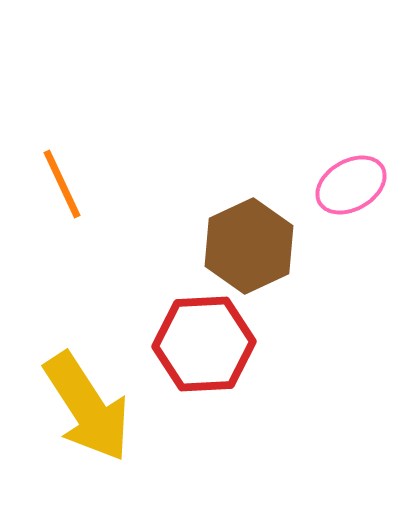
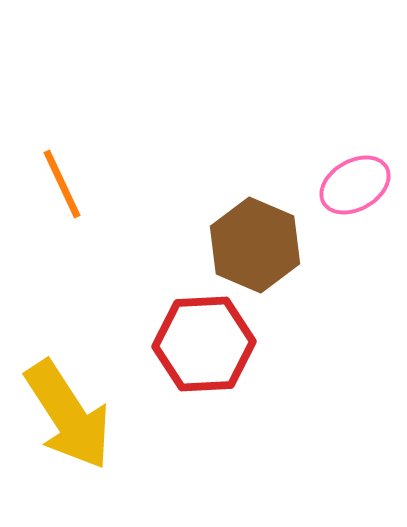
pink ellipse: moved 4 px right
brown hexagon: moved 6 px right, 1 px up; rotated 12 degrees counterclockwise
yellow arrow: moved 19 px left, 8 px down
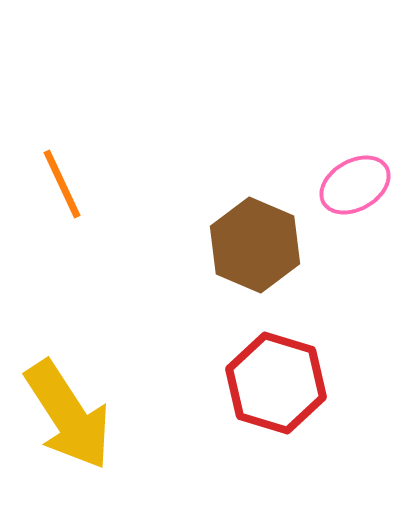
red hexagon: moved 72 px right, 39 px down; rotated 20 degrees clockwise
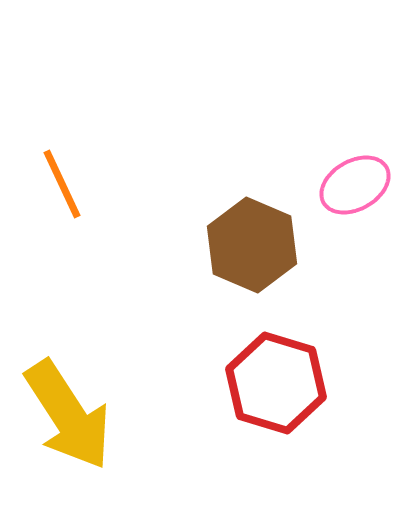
brown hexagon: moved 3 px left
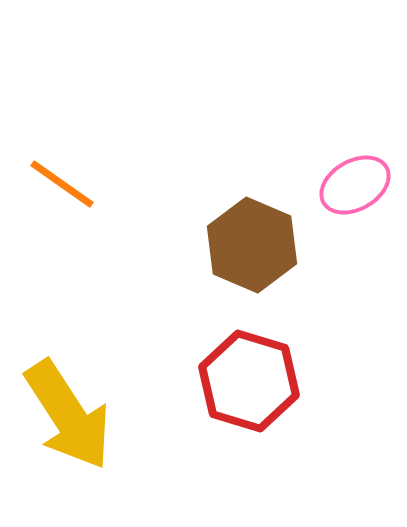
orange line: rotated 30 degrees counterclockwise
red hexagon: moved 27 px left, 2 px up
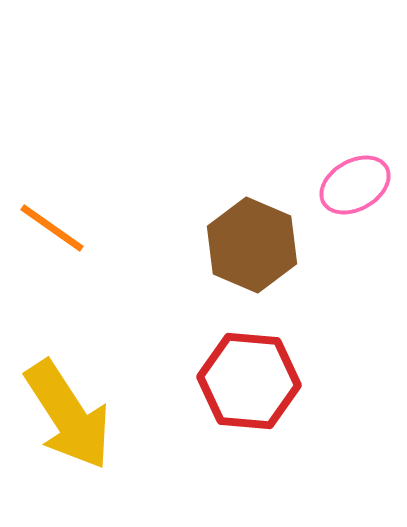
orange line: moved 10 px left, 44 px down
red hexagon: rotated 12 degrees counterclockwise
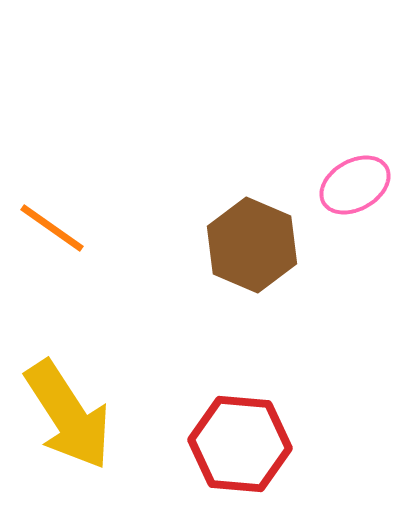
red hexagon: moved 9 px left, 63 px down
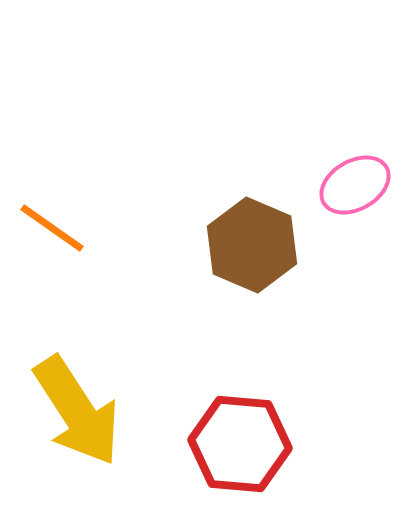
yellow arrow: moved 9 px right, 4 px up
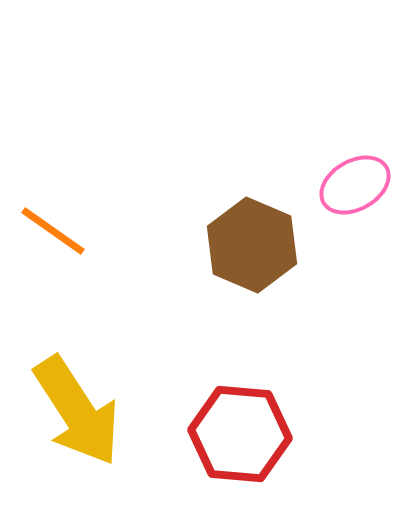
orange line: moved 1 px right, 3 px down
red hexagon: moved 10 px up
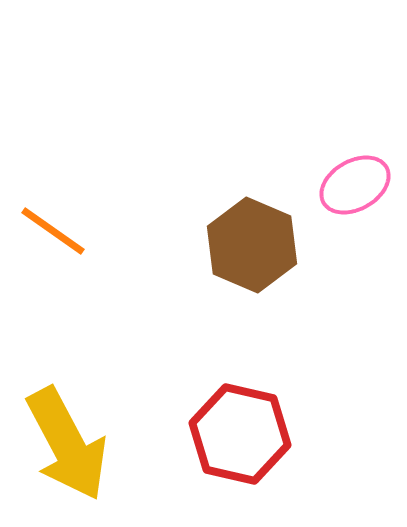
yellow arrow: moved 10 px left, 33 px down; rotated 5 degrees clockwise
red hexagon: rotated 8 degrees clockwise
